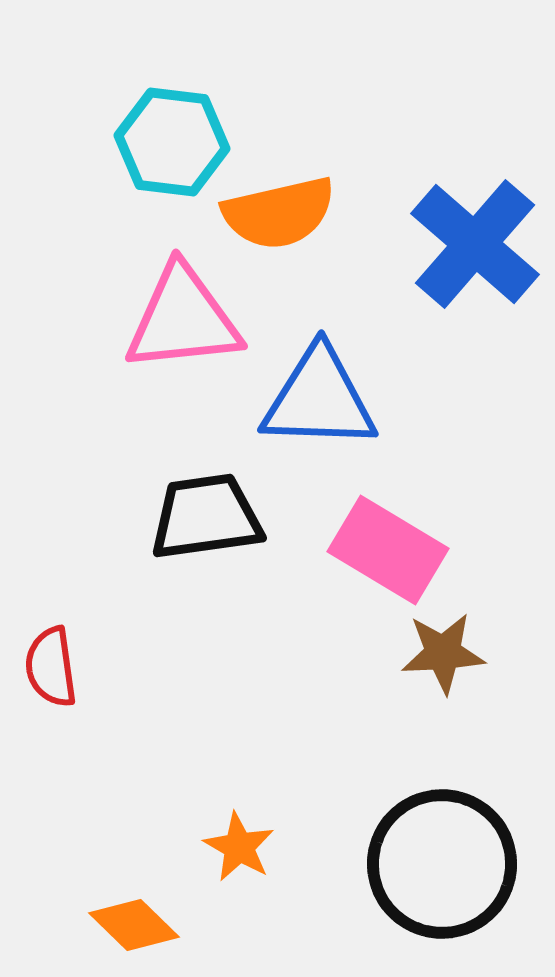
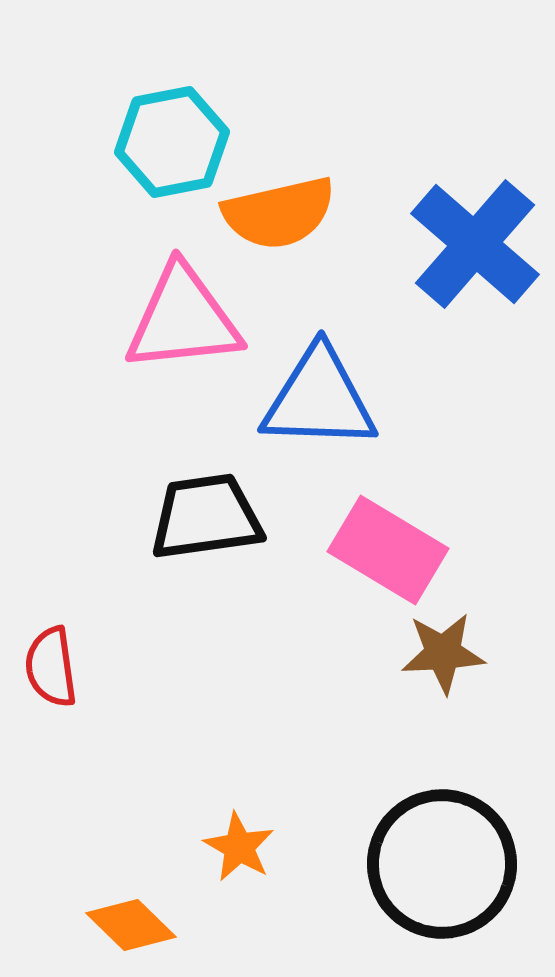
cyan hexagon: rotated 18 degrees counterclockwise
orange diamond: moved 3 px left
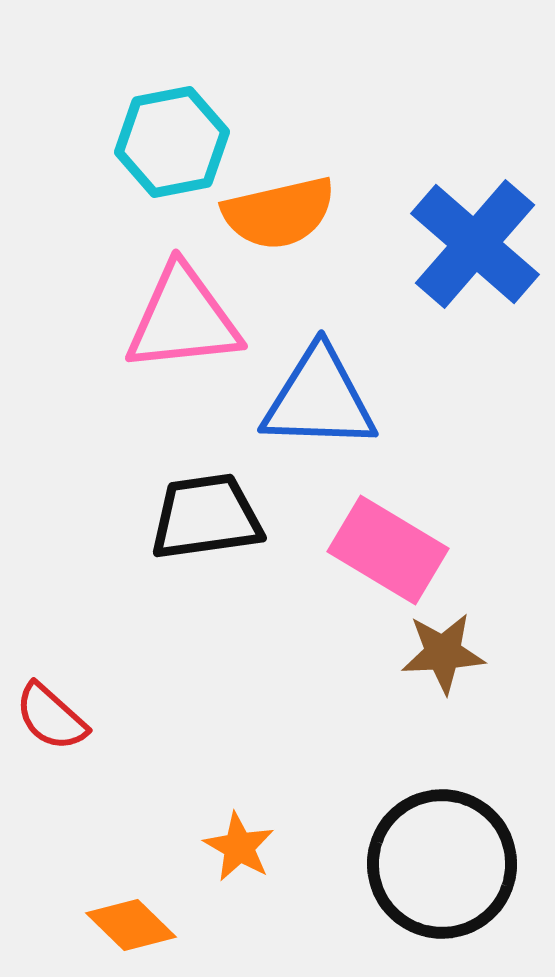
red semicircle: moved 50 px down; rotated 40 degrees counterclockwise
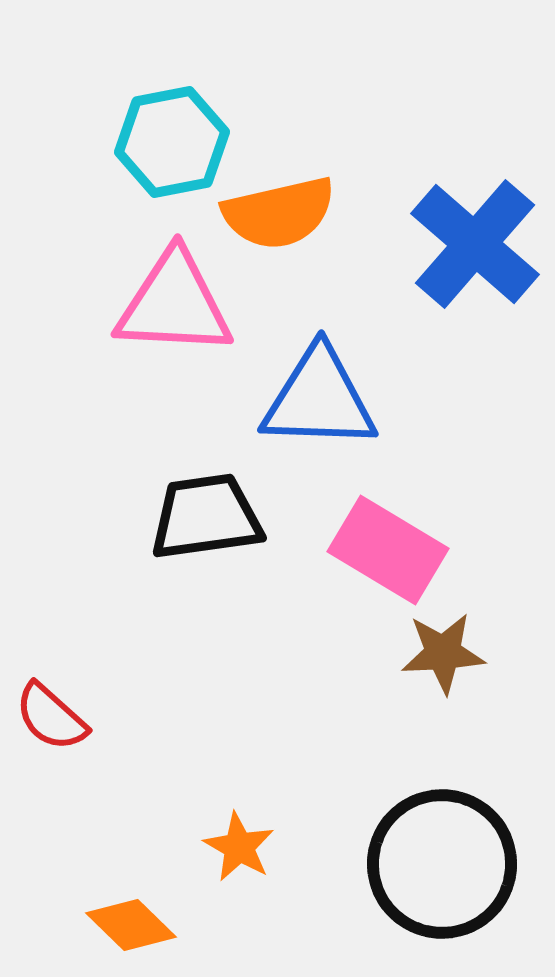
pink triangle: moved 9 px left, 15 px up; rotated 9 degrees clockwise
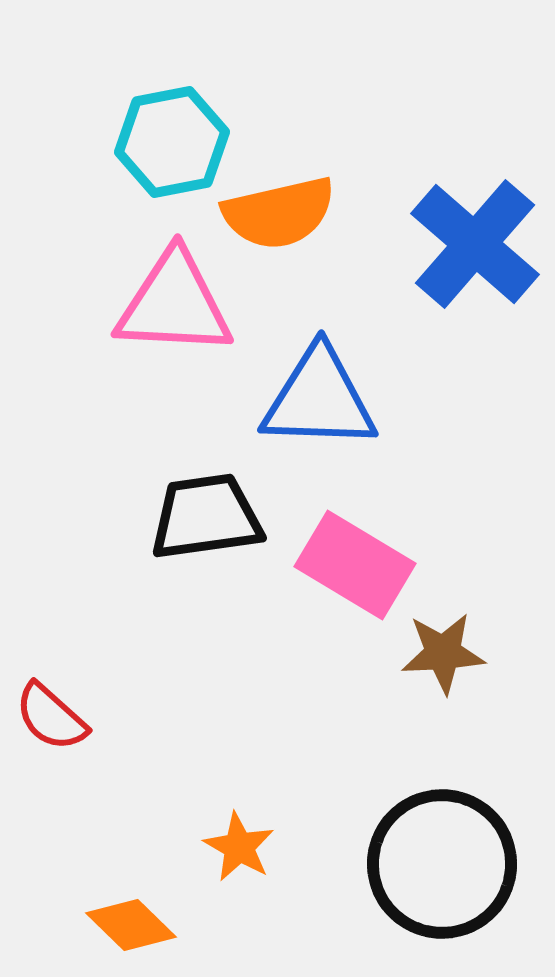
pink rectangle: moved 33 px left, 15 px down
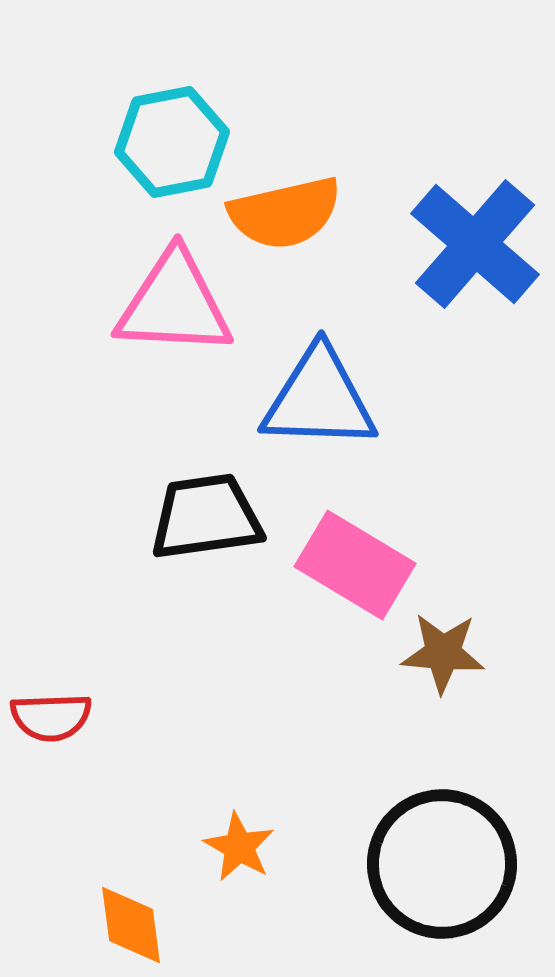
orange semicircle: moved 6 px right
brown star: rotated 8 degrees clockwise
red semicircle: rotated 44 degrees counterclockwise
orange diamond: rotated 38 degrees clockwise
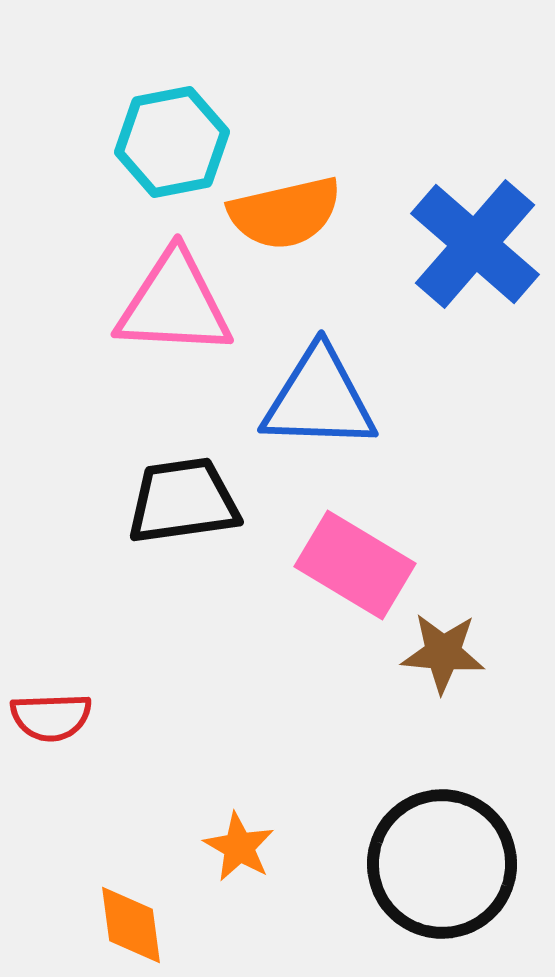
black trapezoid: moved 23 px left, 16 px up
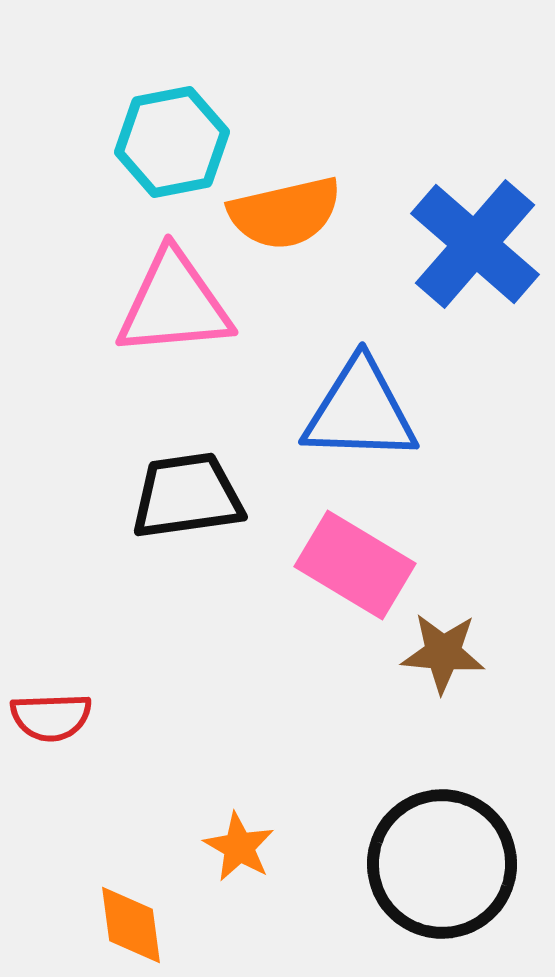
pink triangle: rotated 8 degrees counterclockwise
blue triangle: moved 41 px right, 12 px down
black trapezoid: moved 4 px right, 5 px up
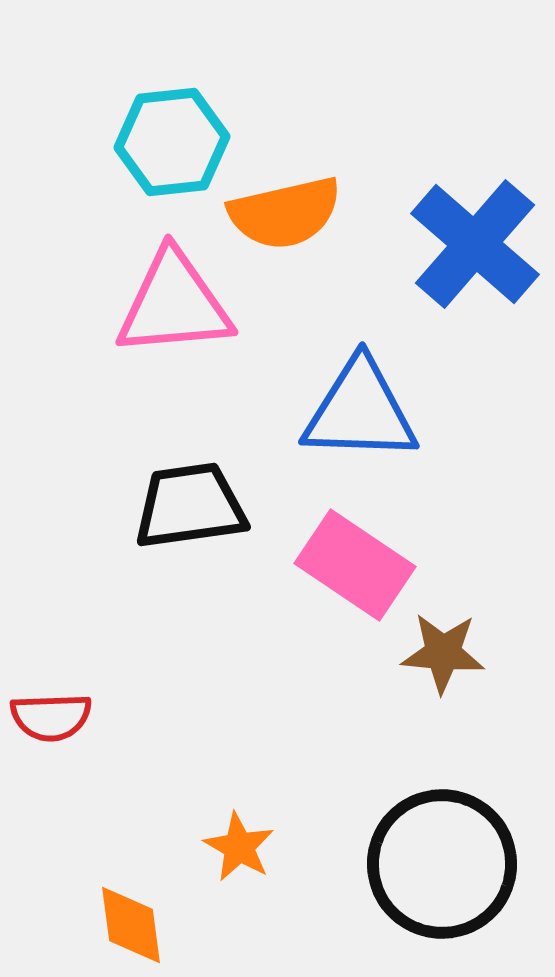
cyan hexagon: rotated 5 degrees clockwise
black trapezoid: moved 3 px right, 10 px down
pink rectangle: rotated 3 degrees clockwise
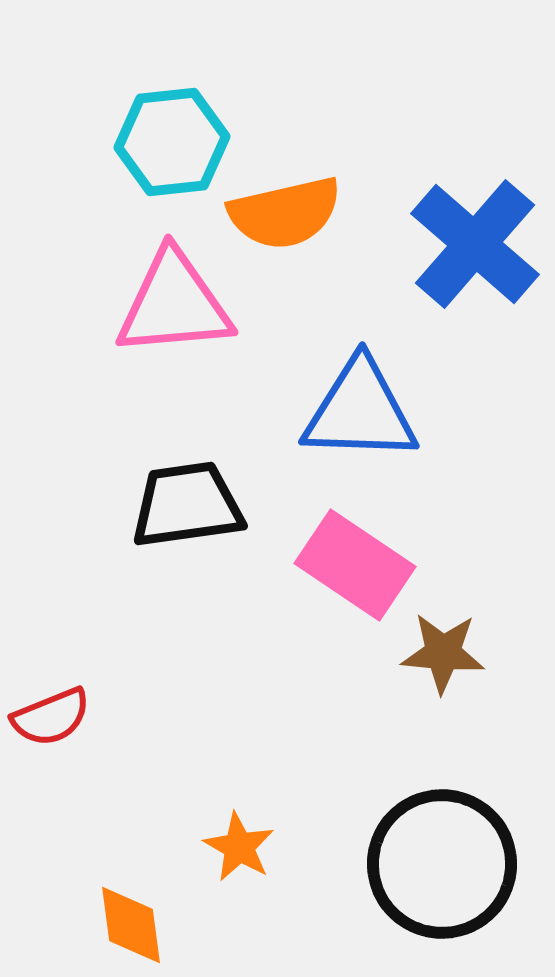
black trapezoid: moved 3 px left, 1 px up
red semicircle: rotated 20 degrees counterclockwise
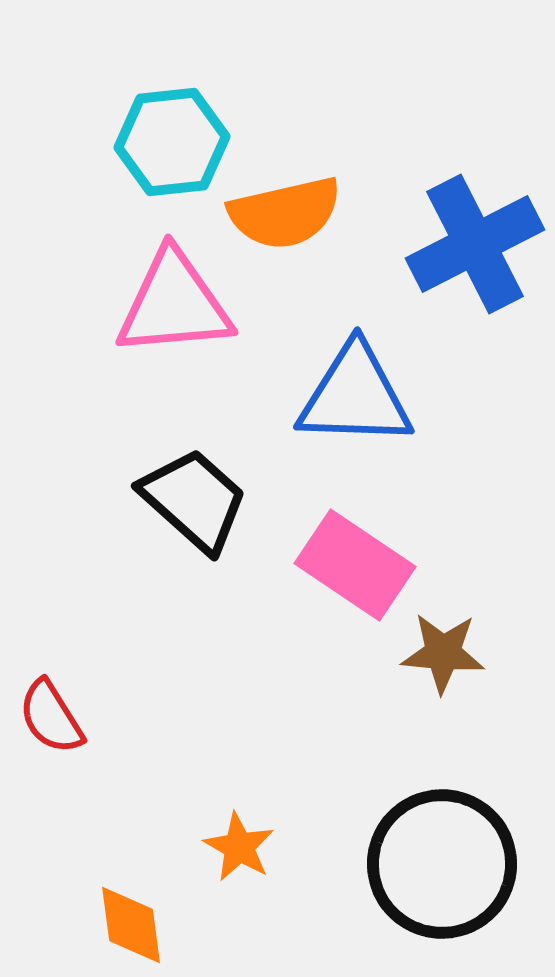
blue cross: rotated 22 degrees clockwise
blue triangle: moved 5 px left, 15 px up
black trapezoid: moved 7 px right, 5 px up; rotated 50 degrees clockwise
red semicircle: rotated 80 degrees clockwise
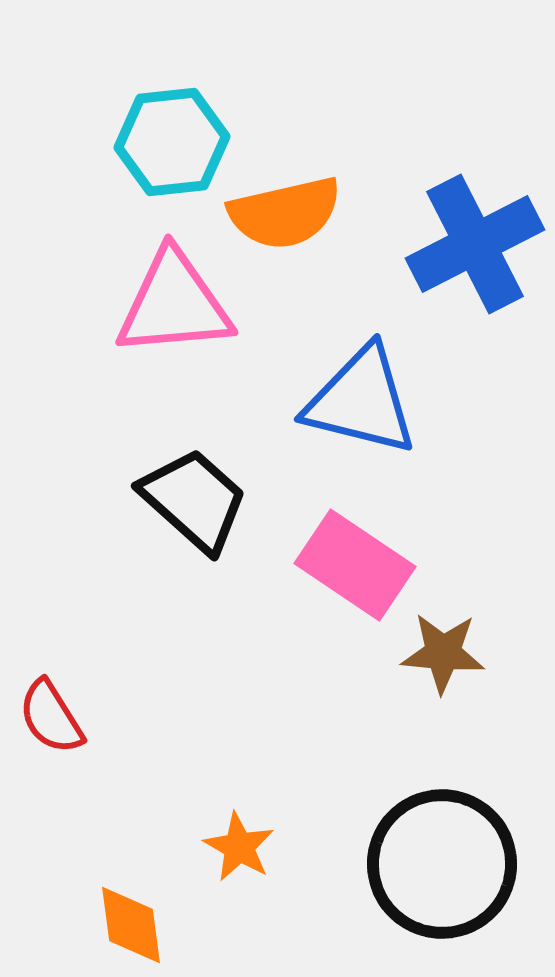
blue triangle: moved 6 px right, 5 px down; rotated 12 degrees clockwise
